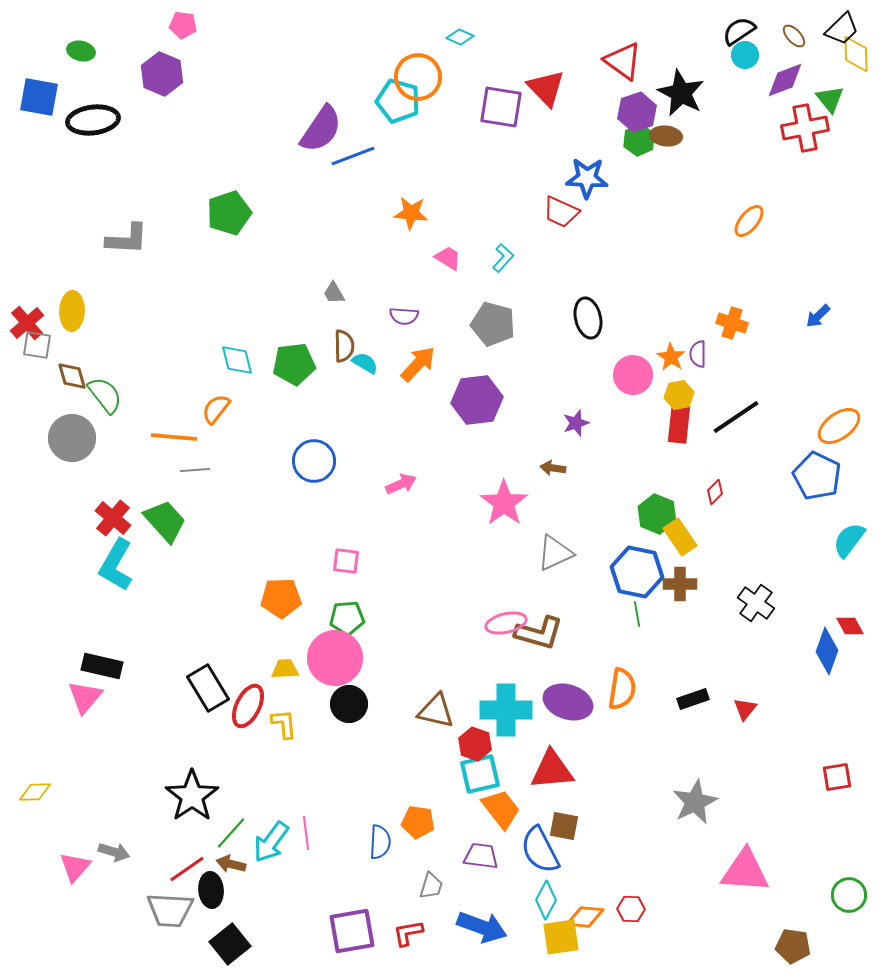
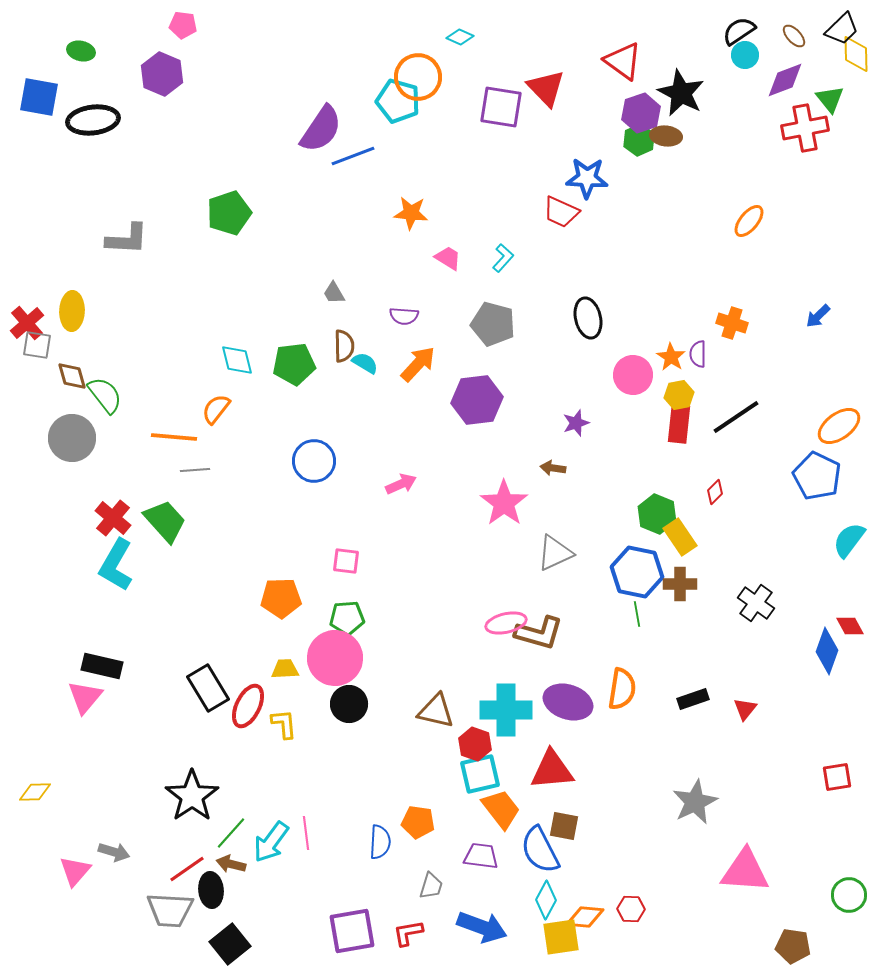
purple hexagon at (637, 112): moved 4 px right, 1 px down
pink triangle at (75, 867): moved 4 px down
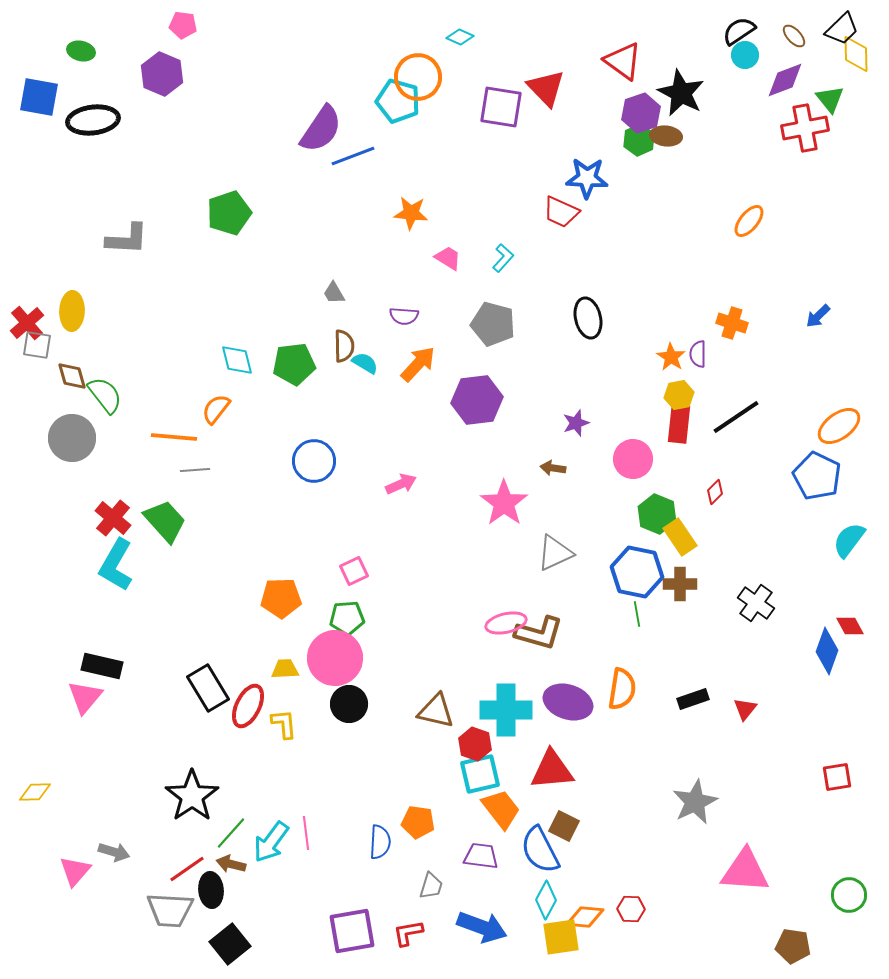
pink circle at (633, 375): moved 84 px down
pink square at (346, 561): moved 8 px right, 10 px down; rotated 32 degrees counterclockwise
brown square at (564, 826): rotated 16 degrees clockwise
